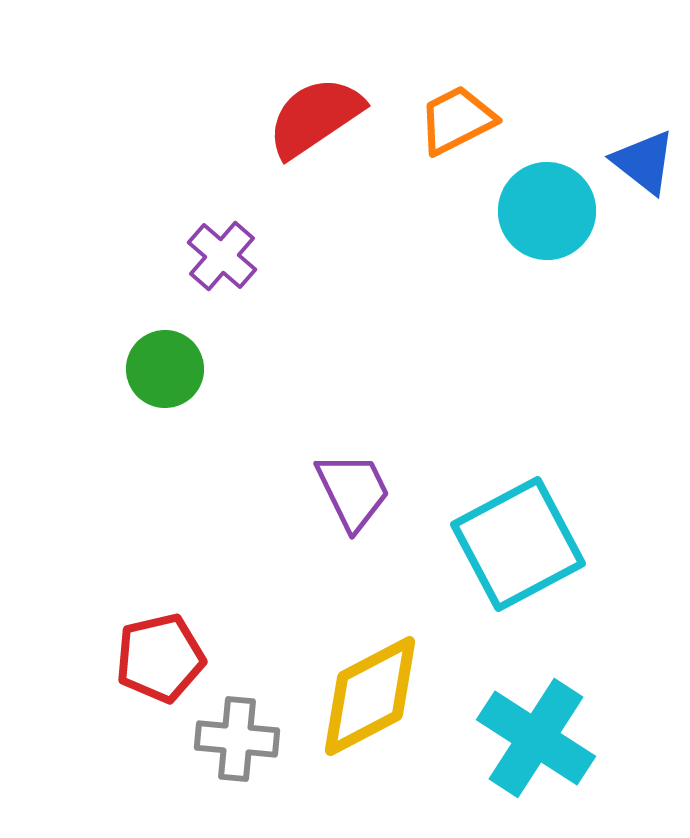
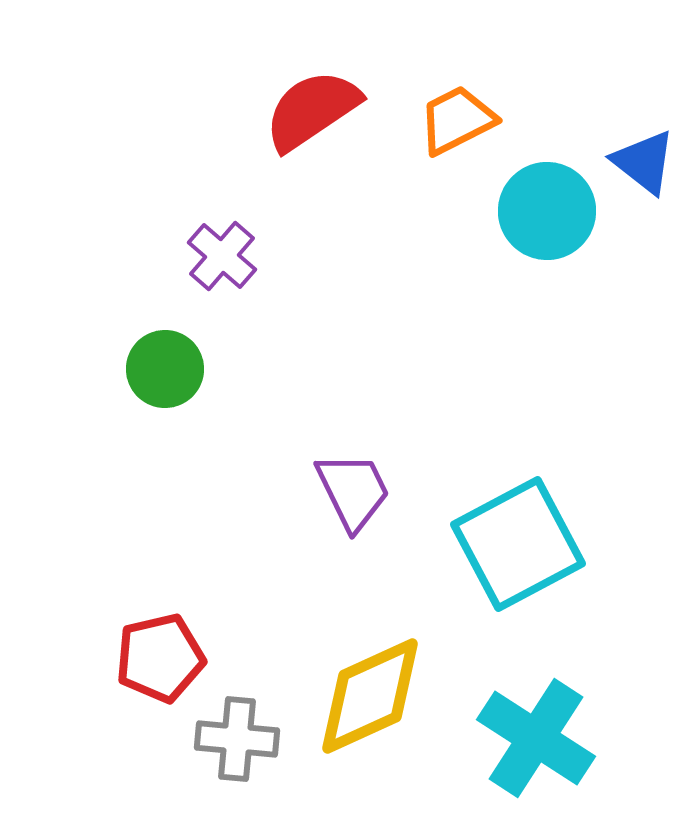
red semicircle: moved 3 px left, 7 px up
yellow diamond: rotated 3 degrees clockwise
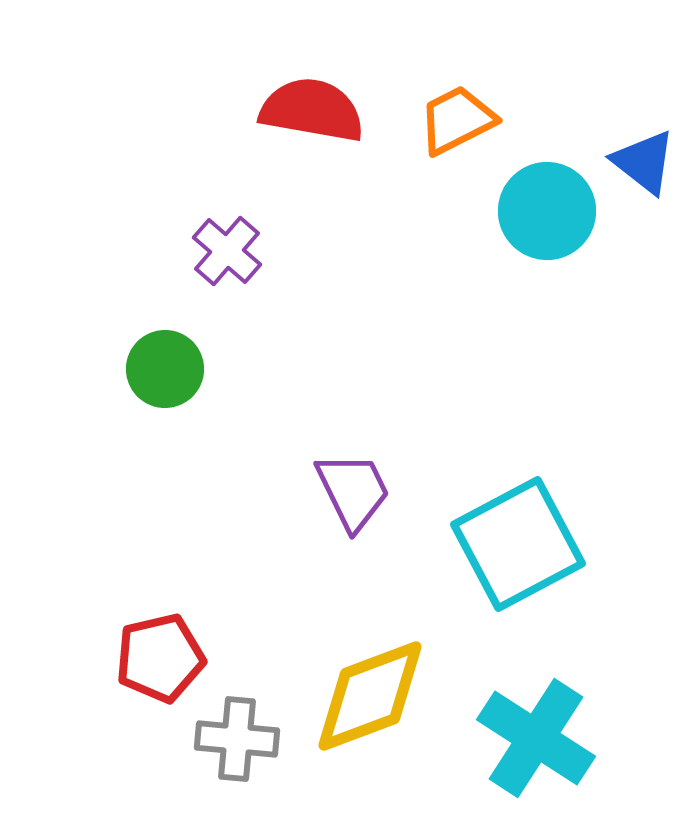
red semicircle: rotated 44 degrees clockwise
purple cross: moved 5 px right, 5 px up
yellow diamond: rotated 4 degrees clockwise
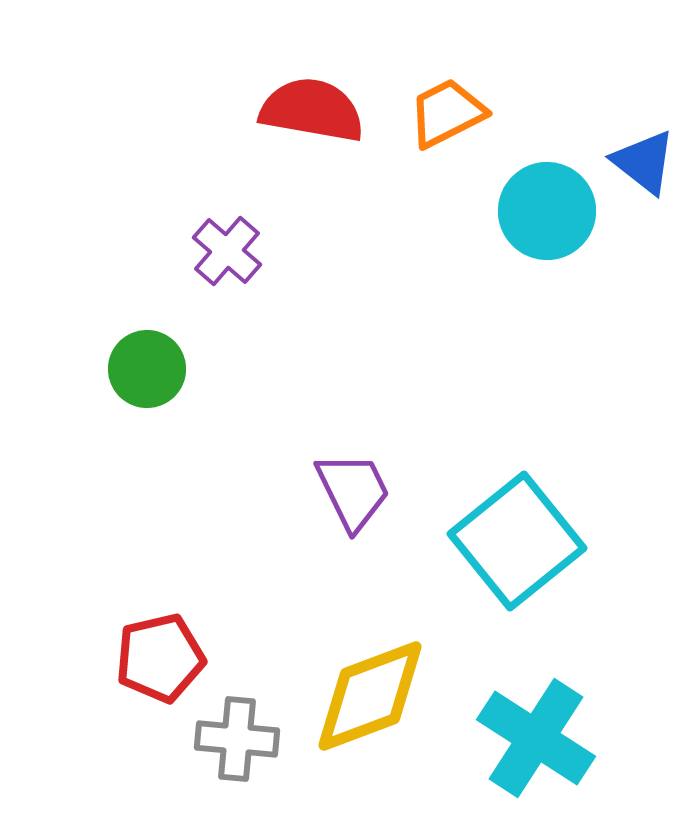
orange trapezoid: moved 10 px left, 7 px up
green circle: moved 18 px left
cyan square: moved 1 px left, 3 px up; rotated 11 degrees counterclockwise
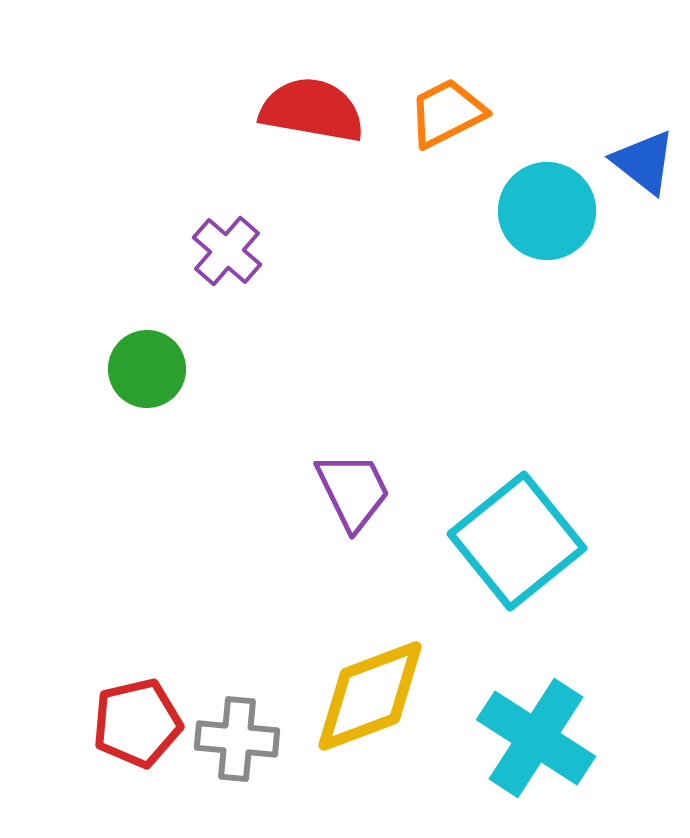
red pentagon: moved 23 px left, 65 px down
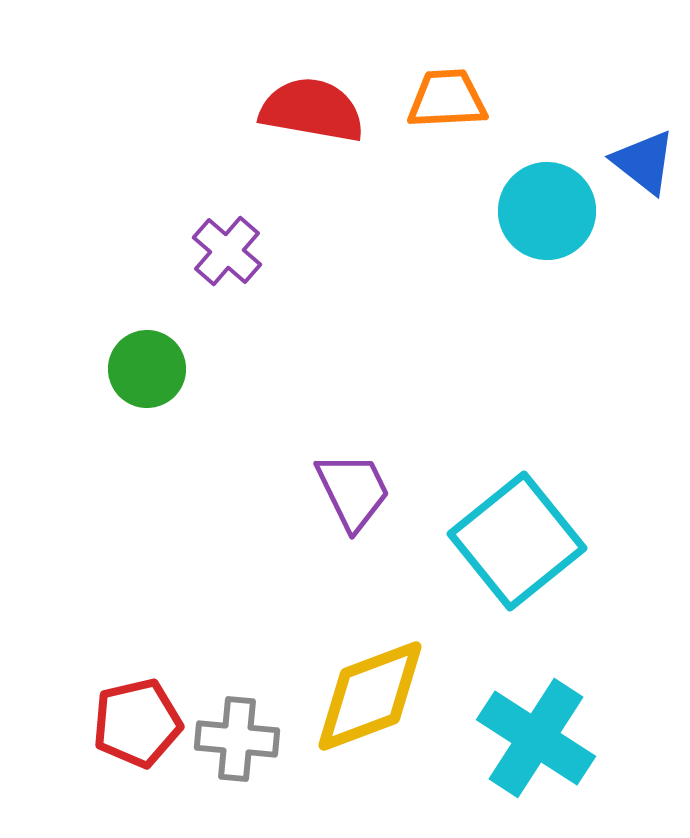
orange trapezoid: moved 14 px up; rotated 24 degrees clockwise
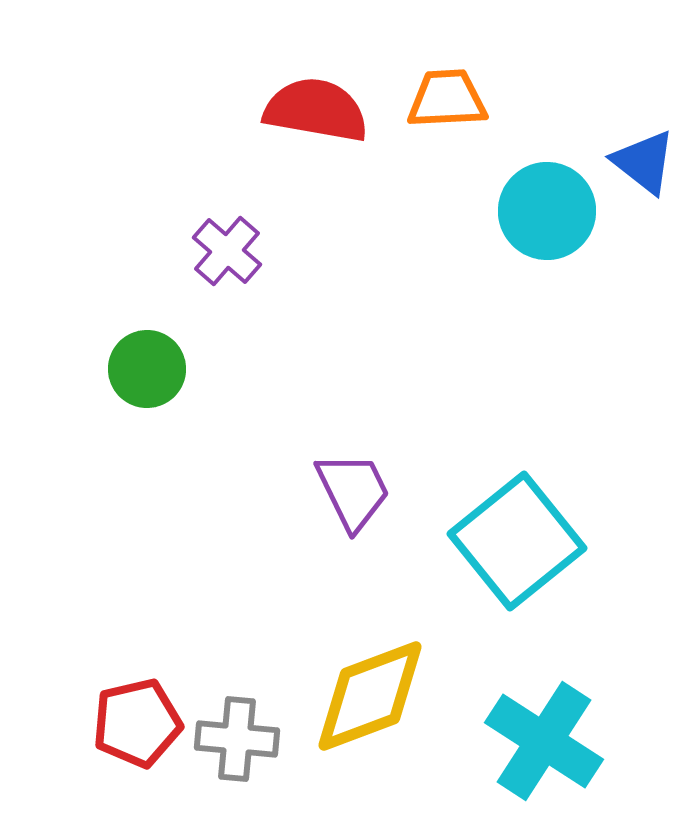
red semicircle: moved 4 px right
cyan cross: moved 8 px right, 3 px down
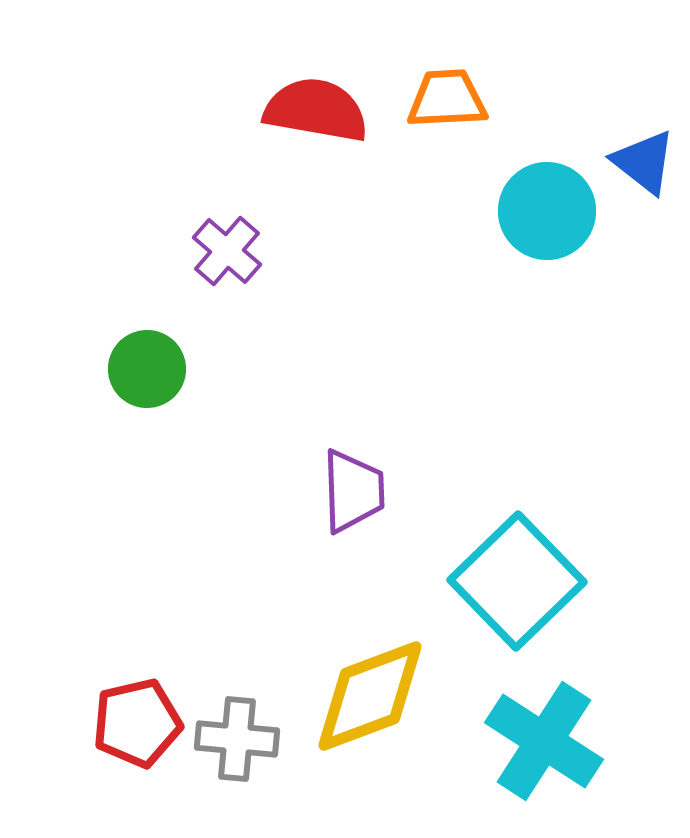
purple trapezoid: rotated 24 degrees clockwise
cyan square: moved 40 px down; rotated 5 degrees counterclockwise
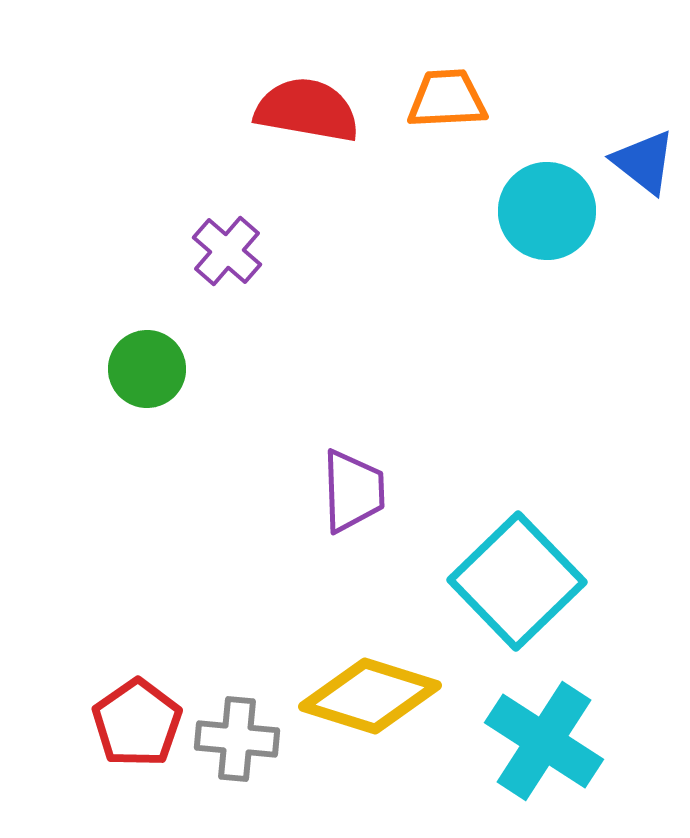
red semicircle: moved 9 px left
yellow diamond: rotated 38 degrees clockwise
red pentagon: rotated 22 degrees counterclockwise
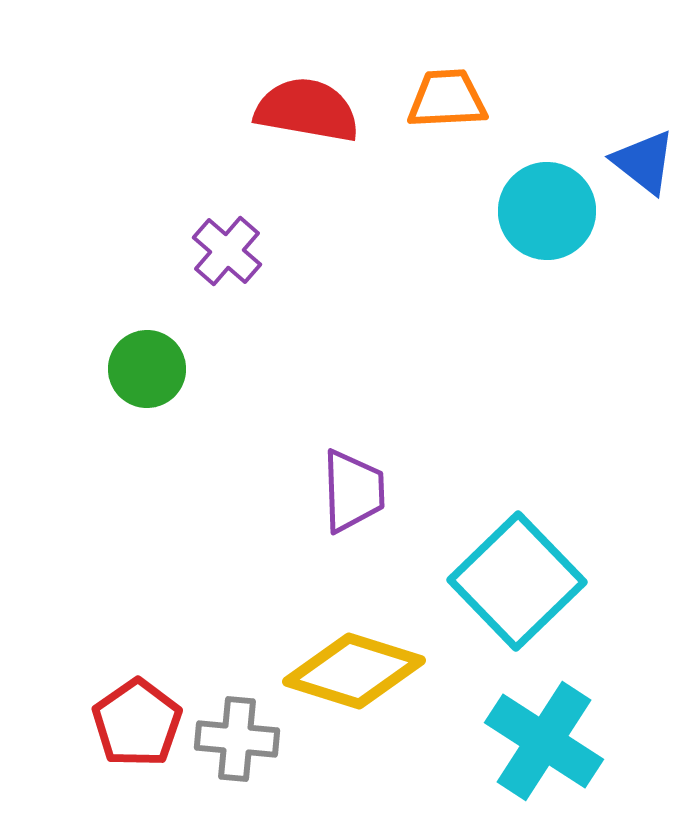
yellow diamond: moved 16 px left, 25 px up
